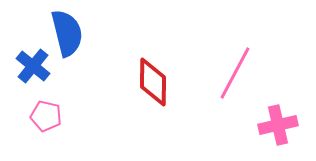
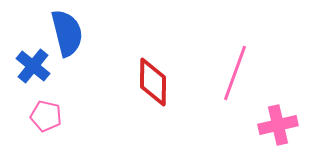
pink line: rotated 8 degrees counterclockwise
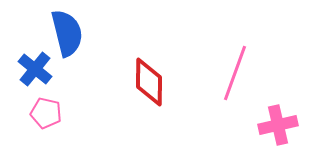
blue cross: moved 2 px right, 3 px down
red diamond: moved 4 px left
pink pentagon: moved 3 px up
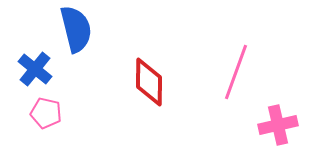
blue semicircle: moved 9 px right, 4 px up
pink line: moved 1 px right, 1 px up
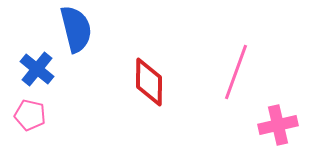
blue cross: moved 2 px right
pink pentagon: moved 16 px left, 2 px down
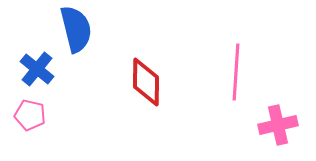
pink line: rotated 16 degrees counterclockwise
red diamond: moved 3 px left
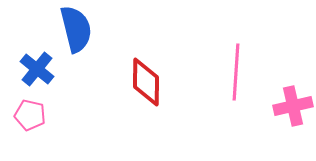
pink cross: moved 15 px right, 19 px up
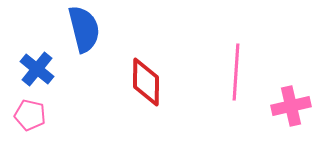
blue semicircle: moved 8 px right
pink cross: moved 2 px left
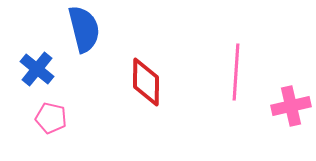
pink pentagon: moved 21 px right, 3 px down
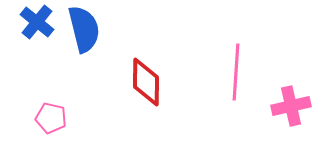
blue cross: moved 47 px up
